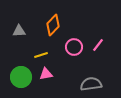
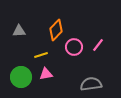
orange diamond: moved 3 px right, 5 px down
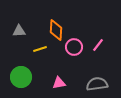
orange diamond: rotated 40 degrees counterclockwise
yellow line: moved 1 px left, 6 px up
pink triangle: moved 13 px right, 9 px down
gray semicircle: moved 6 px right
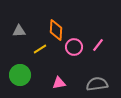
yellow line: rotated 16 degrees counterclockwise
green circle: moved 1 px left, 2 px up
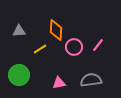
green circle: moved 1 px left
gray semicircle: moved 6 px left, 4 px up
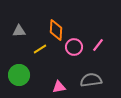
pink triangle: moved 4 px down
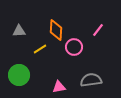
pink line: moved 15 px up
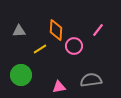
pink circle: moved 1 px up
green circle: moved 2 px right
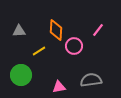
yellow line: moved 1 px left, 2 px down
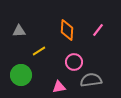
orange diamond: moved 11 px right
pink circle: moved 16 px down
